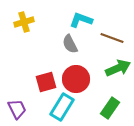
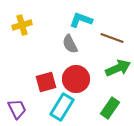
yellow cross: moved 2 px left, 3 px down
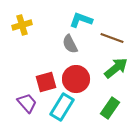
green arrow: moved 2 px left; rotated 15 degrees counterclockwise
purple trapezoid: moved 10 px right, 6 px up; rotated 15 degrees counterclockwise
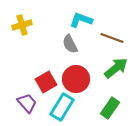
red square: rotated 15 degrees counterclockwise
